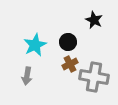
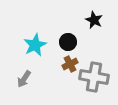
gray arrow: moved 3 px left, 3 px down; rotated 24 degrees clockwise
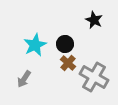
black circle: moved 3 px left, 2 px down
brown cross: moved 2 px left, 1 px up; rotated 21 degrees counterclockwise
gray cross: rotated 20 degrees clockwise
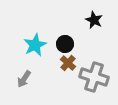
gray cross: rotated 12 degrees counterclockwise
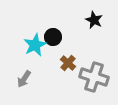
black circle: moved 12 px left, 7 px up
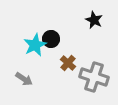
black circle: moved 2 px left, 2 px down
gray arrow: rotated 90 degrees counterclockwise
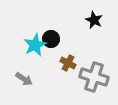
brown cross: rotated 14 degrees counterclockwise
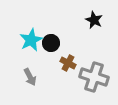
black circle: moved 4 px down
cyan star: moved 4 px left, 5 px up
gray arrow: moved 6 px right, 2 px up; rotated 30 degrees clockwise
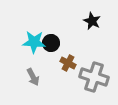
black star: moved 2 px left, 1 px down
cyan star: moved 3 px right, 2 px down; rotated 30 degrees clockwise
gray arrow: moved 3 px right
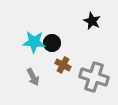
black circle: moved 1 px right
brown cross: moved 5 px left, 2 px down
